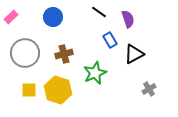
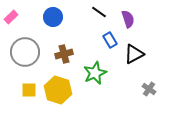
gray circle: moved 1 px up
gray cross: rotated 24 degrees counterclockwise
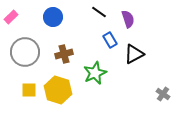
gray cross: moved 14 px right, 5 px down
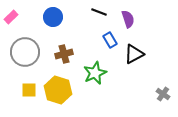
black line: rotated 14 degrees counterclockwise
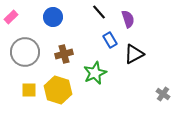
black line: rotated 28 degrees clockwise
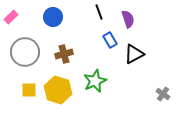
black line: rotated 21 degrees clockwise
green star: moved 8 px down
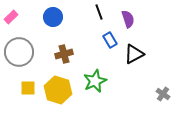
gray circle: moved 6 px left
yellow square: moved 1 px left, 2 px up
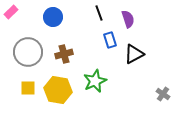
black line: moved 1 px down
pink rectangle: moved 5 px up
blue rectangle: rotated 14 degrees clockwise
gray circle: moved 9 px right
yellow hexagon: rotated 8 degrees counterclockwise
